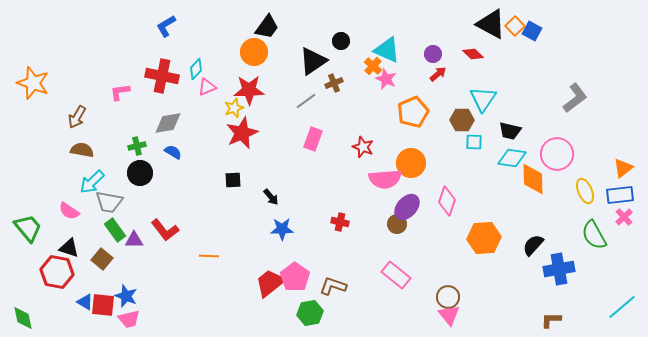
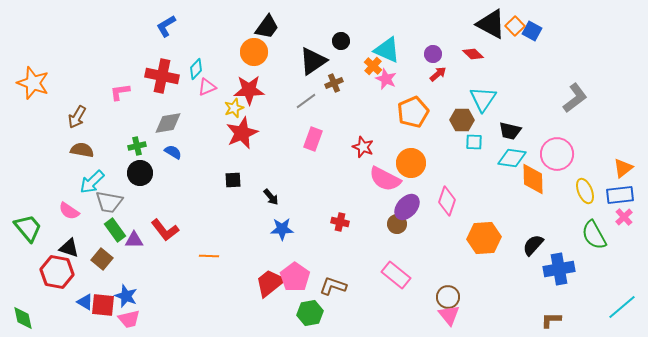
pink semicircle at (385, 179): rotated 32 degrees clockwise
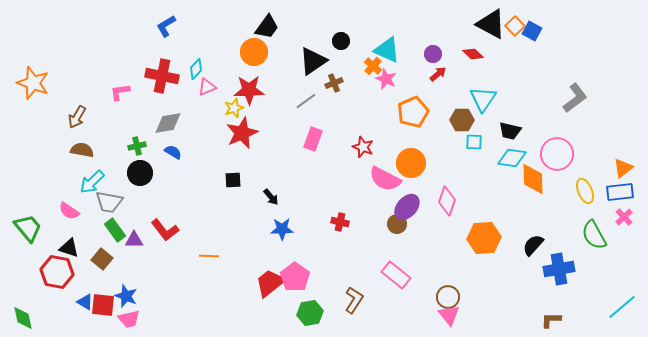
blue rectangle at (620, 195): moved 3 px up
brown L-shape at (333, 286): moved 21 px right, 14 px down; rotated 104 degrees clockwise
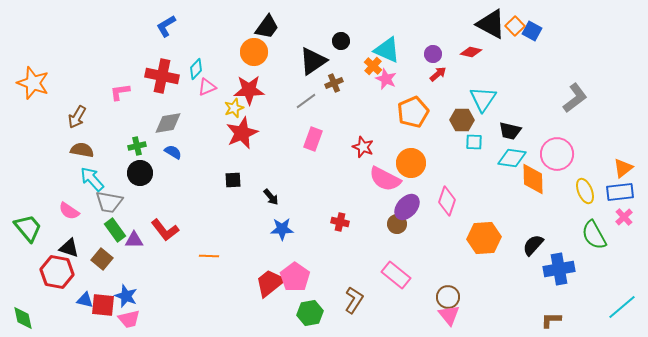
red diamond at (473, 54): moved 2 px left, 2 px up; rotated 30 degrees counterclockwise
cyan arrow at (92, 182): moved 3 px up; rotated 92 degrees clockwise
blue triangle at (85, 302): moved 2 px up; rotated 18 degrees counterclockwise
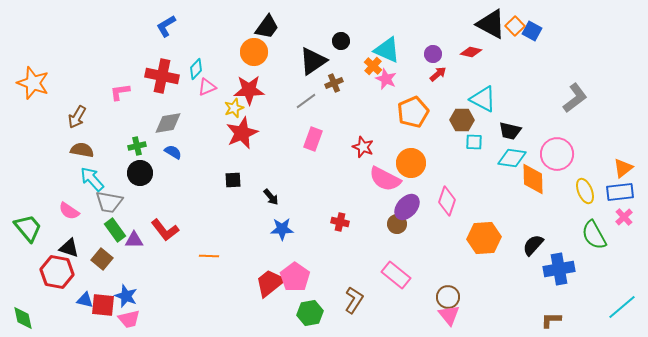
cyan triangle at (483, 99): rotated 36 degrees counterclockwise
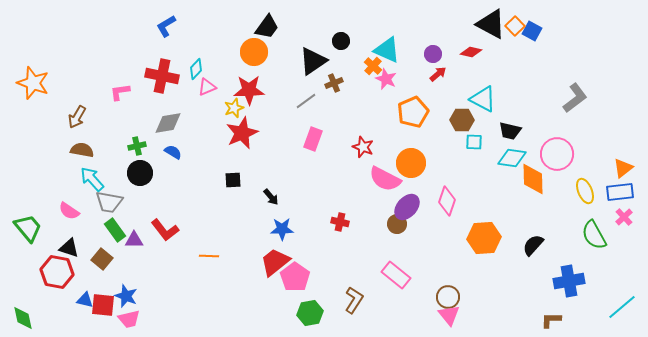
blue cross at (559, 269): moved 10 px right, 12 px down
red trapezoid at (270, 283): moved 5 px right, 21 px up
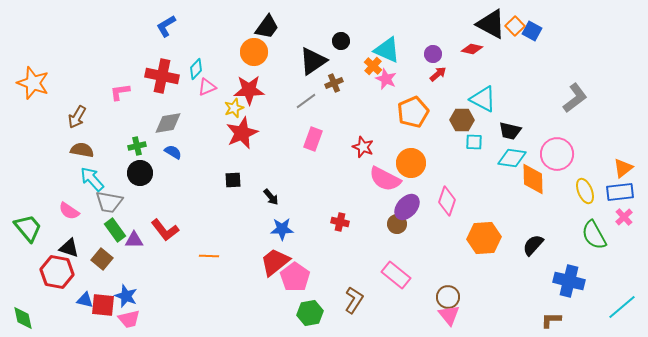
red diamond at (471, 52): moved 1 px right, 3 px up
blue cross at (569, 281): rotated 24 degrees clockwise
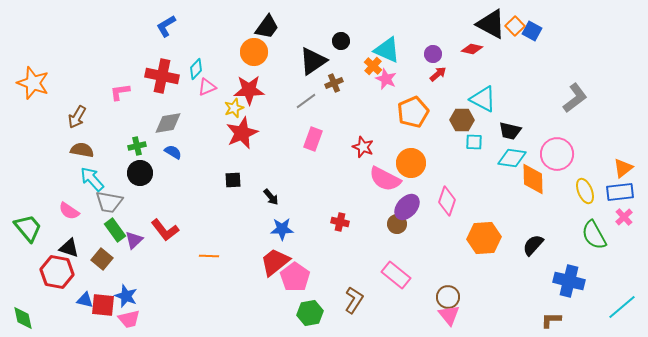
purple triangle at (134, 240): rotated 42 degrees counterclockwise
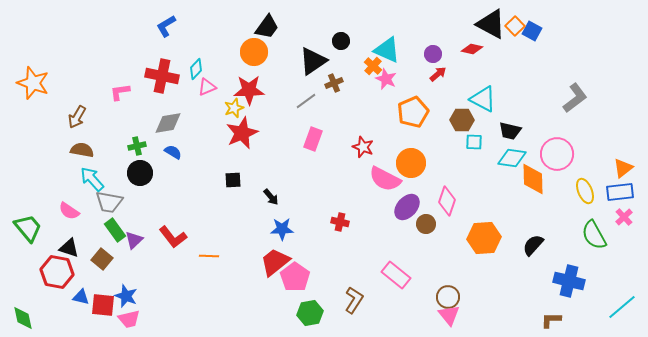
brown circle at (397, 224): moved 29 px right
red L-shape at (165, 230): moved 8 px right, 7 px down
blue triangle at (85, 300): moved 4 px left, 3 px up
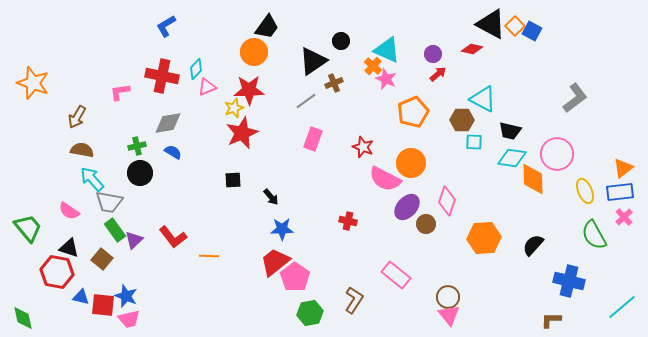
red cross at (340, 222): moved 8 px right, 1 px up
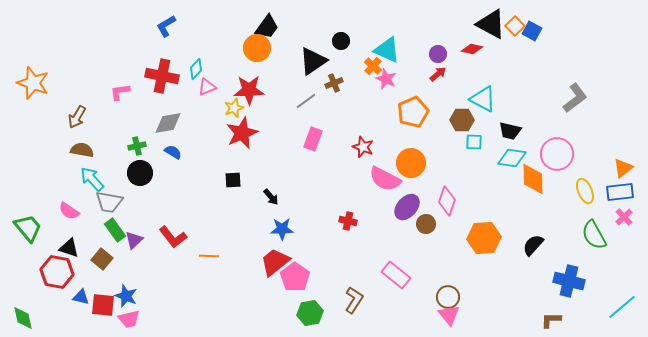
orange circle at (254, 52): moved 3 px right, 4 px up
purple circle at (433, 54): moved 5 px right
